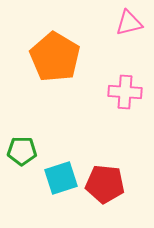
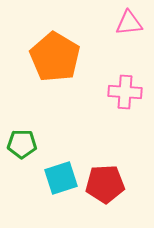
pink triangle: rotated 8 degrees clockwise
green pentagon: moved 7 px up
red pentagon: rotated 9 degrees counterclockwise
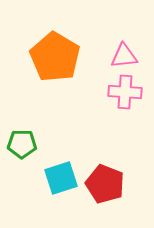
pink triangle: moved 5 px left, 33 px down
red pentagon: rotated 24 degrees clockwise
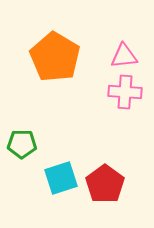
red pentagon: rotated 15 degrees clockwise
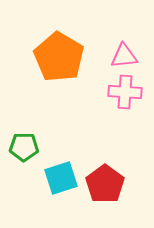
orange pentagon: moved 4 px right
green pentagon: moved 2 px right, 3 px down
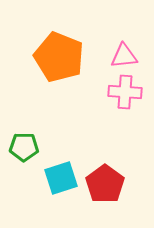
orange pentagon: rotated 9 degrees counterclockwise
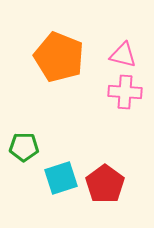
pink triangle: moved 1 px left, 1 px up; rotated 20 degrees clockwise
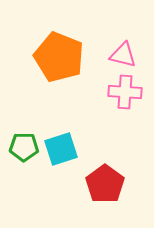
cyan square: moved 29 px up
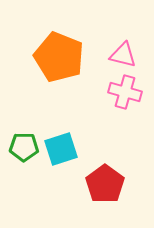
pink cross: rotated 12 degrees clockwise
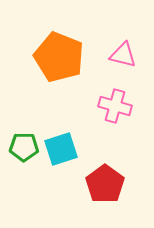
pink cross: moved 10 px left, 14 px down
